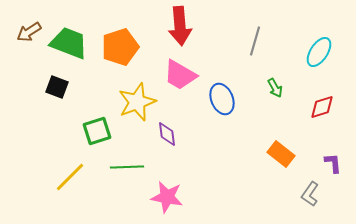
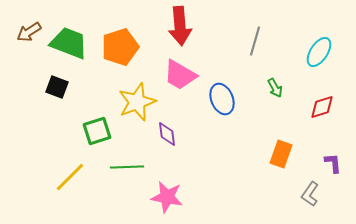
orange rectangle: rotated 72 degrees clockwise
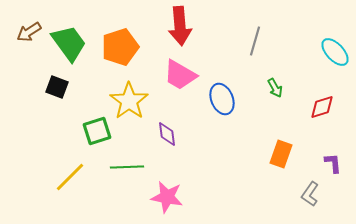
green trapezoid: rotated 33 degrees clockwise
cyan ellipse: moved 16 px right; rotated 76 degrees counterclockwise
yellow star: moved 8 px left, 1 px up; rotated 15 degrees counterclockwise
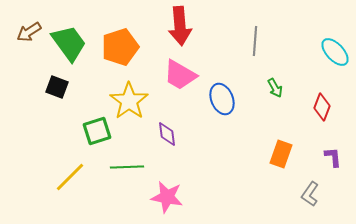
gray line: rotated 12 degrees counterclockwise
red diamond: rotated 52 degrees counterclockwise
purple L-shape: moved 6 px up
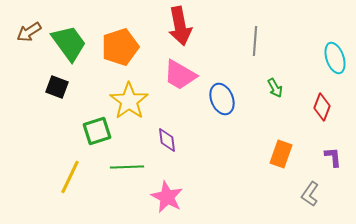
red arrow: rotated 6 degrees counterclockwise
cyan ellipse: moved 6 px down; rotated 24 degrees clockwise
purple diamond: moved 6 px down
yellow line: rotated 20 degrees counterclockwise
pink star: rotated 16 degrees clockwise
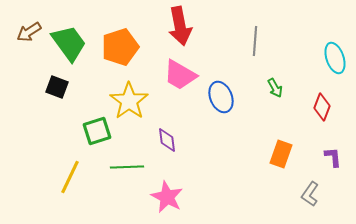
blue ellipse: moved 1 px left, 2 px up
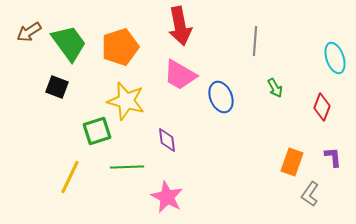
yellow star: moved 3 px left; rotated 21 degrees counterclockwise
orange rectangle: moved 11 px right, 8 px down
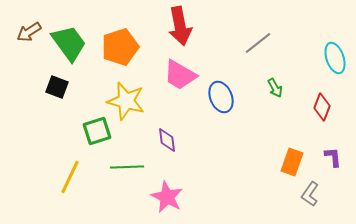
gray line: moved 3 px right, 2 px down; rotated 48 degrees clockwise
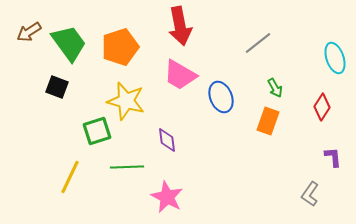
red diamond: rotated 12 degrees clockwise
orange rectangle: moved 24 px left, 41 px up
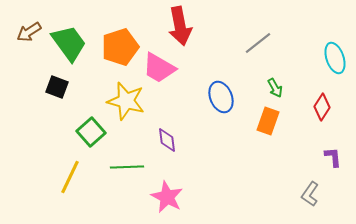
pink trapezoid: moved 21 px left, 7 px up
green square: moved 6 px left, 1 px down; rotated 24 degrees counterclockwise
